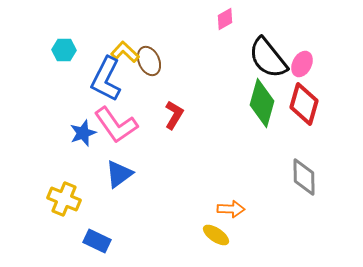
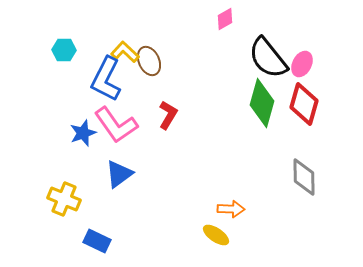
red L-shape: moved 6 px left
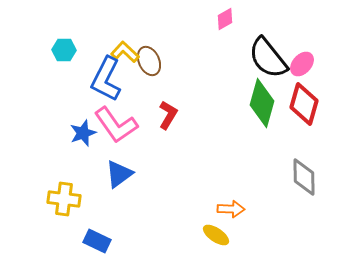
pink ellipse: rotated 15 degrees clockwise
yellow cross: rotated 16 degrees counterclockwise
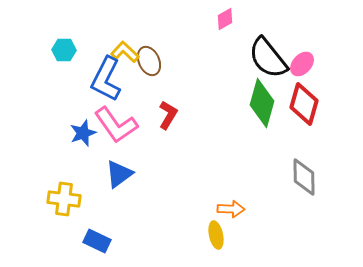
yellow ellipse: rotated 44 degrees clockwise
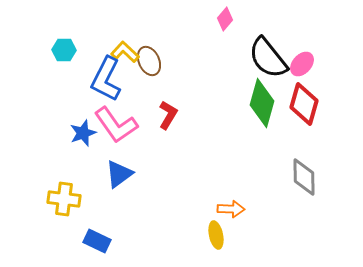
pink diamond: rotated 20 degrees counterclockwise
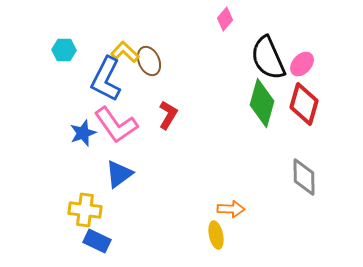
black semicircle: rotated 15 degrees clockwise
yellow cross: moved 21 px right, 11 px down
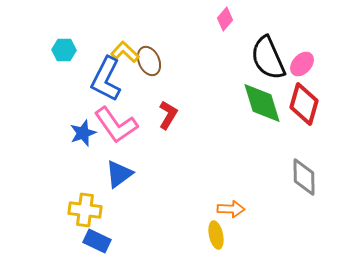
green diamond: rotated 33 degrees counterclockwise
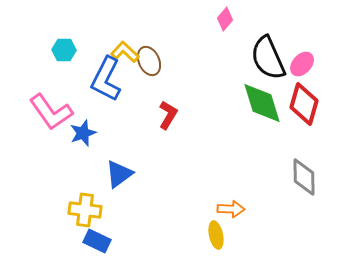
pink L-shape: moved 65 px left, 13 px up
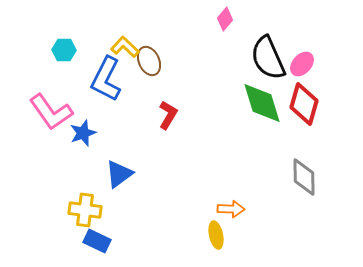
yellow L-shape: moved 5 px up
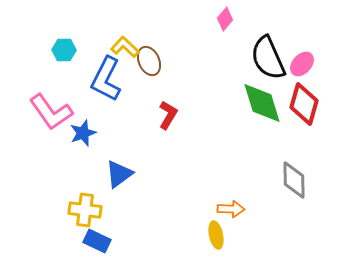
gray diamond: moved 10 px left, 3 px down
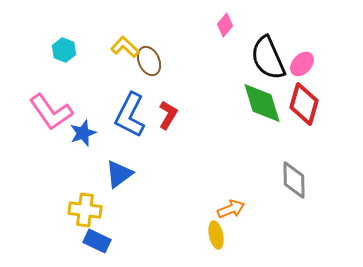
pink diamond: moved 6 px down
cyan hexagon: rotated 20 degrees clockwise
blue L-shape: moved 24 px right, 36 px down
orange arrow: rotated 24 degrees counterclockwise
